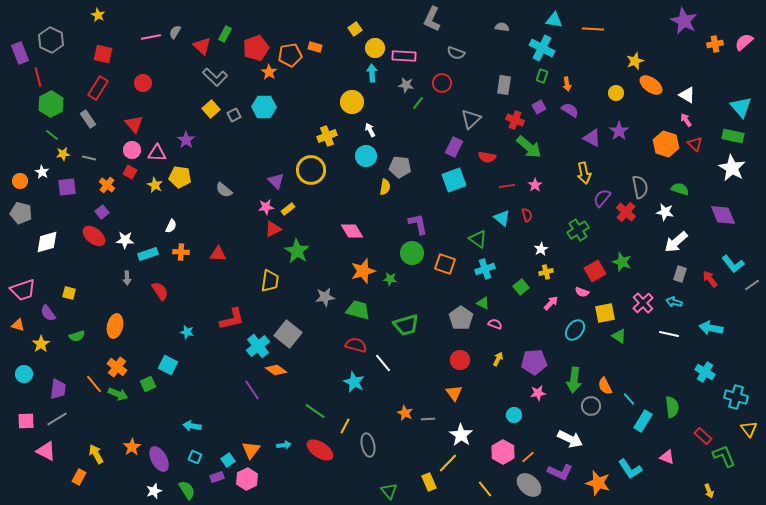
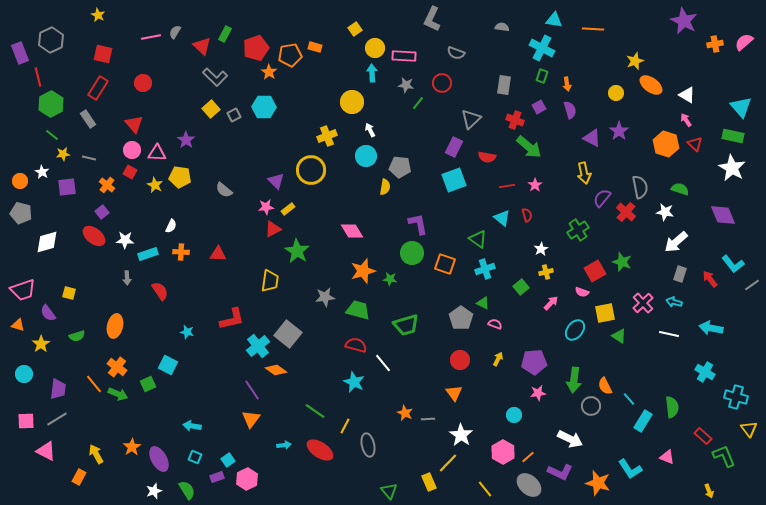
gray hexagon at (51, 40): rotated 10 degrees clockwise
purple semicircle at (570, 110): rotated 42 degrees clockwise
orange triangle at (251, 450): moved 31 px up
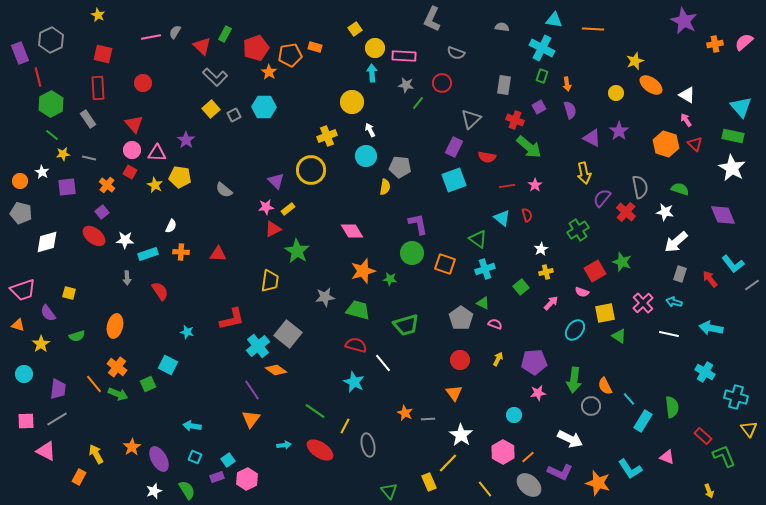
red rectangle at (98, 88): rotated 35 degrees counterclockwise
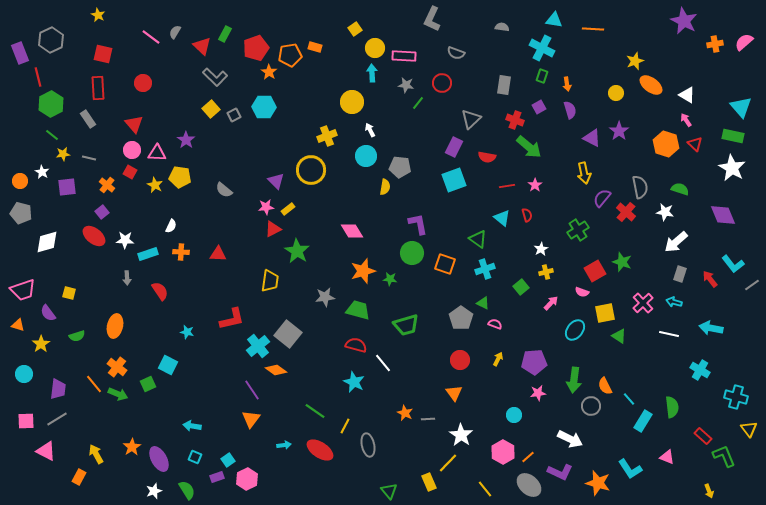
pink line at (151, 37): rotated 48 degrees clockwise
cyan cross at (705, 372): moved 5 px left, 2 px up
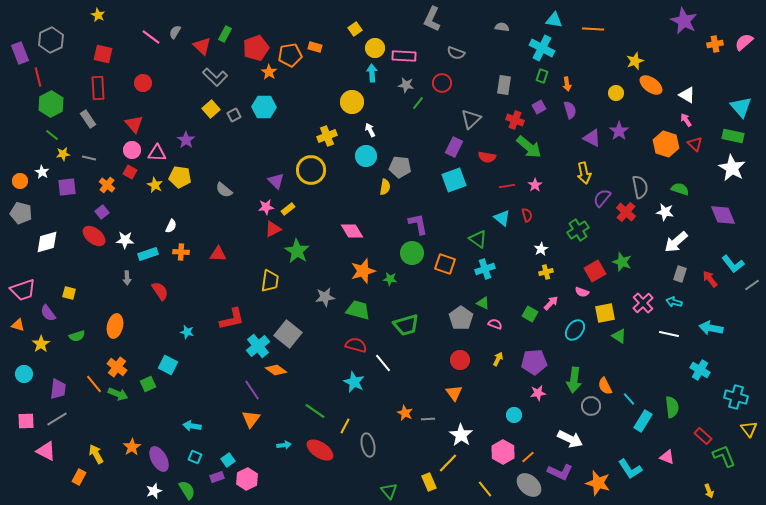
green square at (521, 287): moved 9 px right, 27 px down; rotated 21 degrees counterclockwise
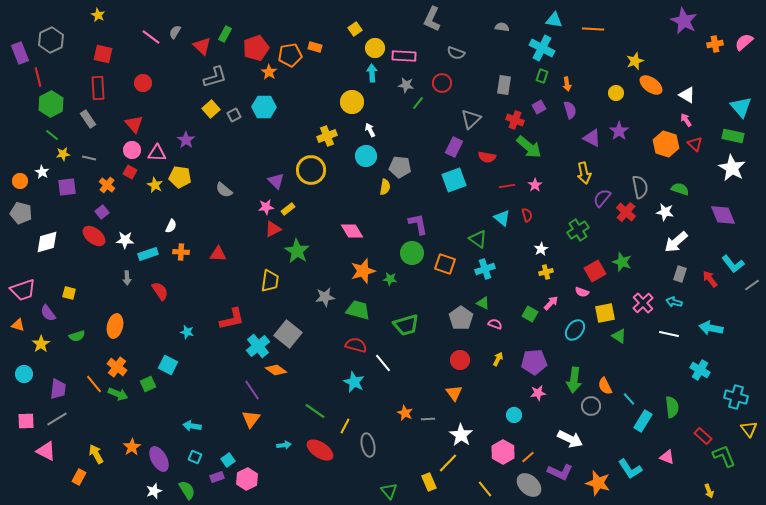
gray L-shape at (215, 77): rotated 60 degrees counterclockwise
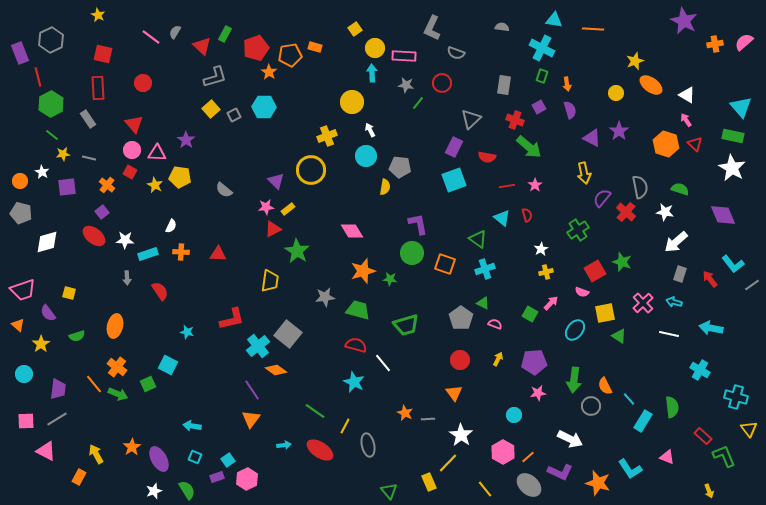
gray L-shape at (432, 19): moved 9 px down
orange triangle at (18, 325): rotated 24 degrees clockwise
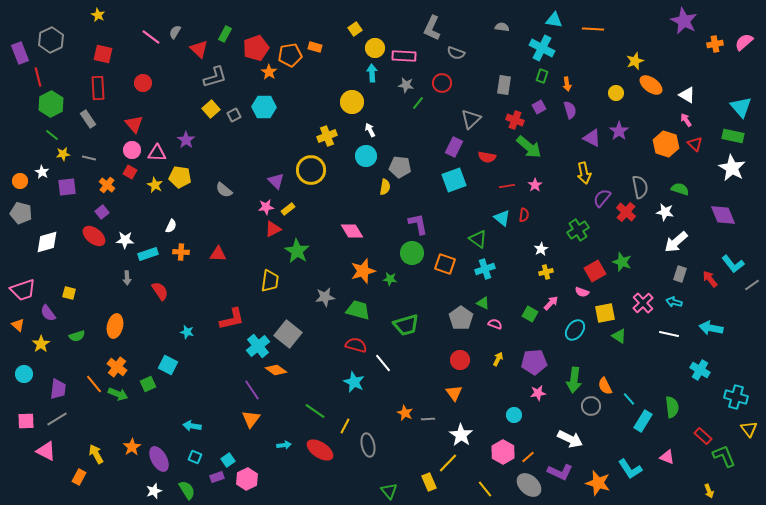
red triangle at (202, 46): moved 3 px left, 3 px down
red semicircle at (527, 215): moved 3 px left; rotated 24 degrees clockwise
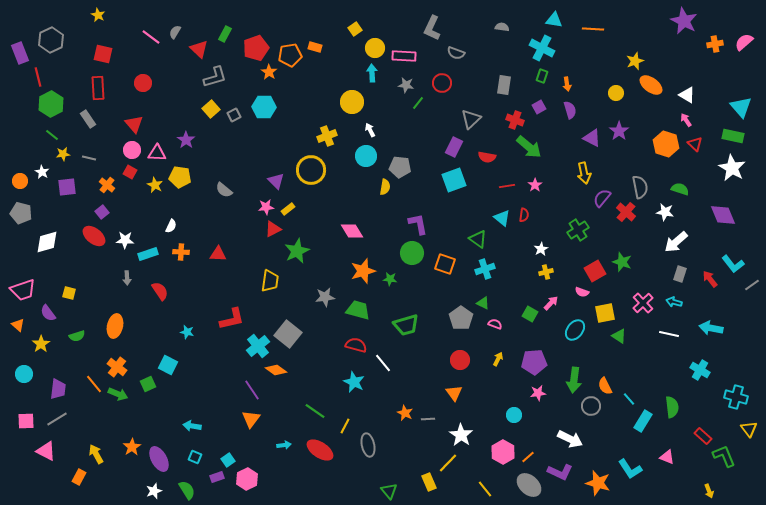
green star at (297, 251): rotated 15 degrees clockwise
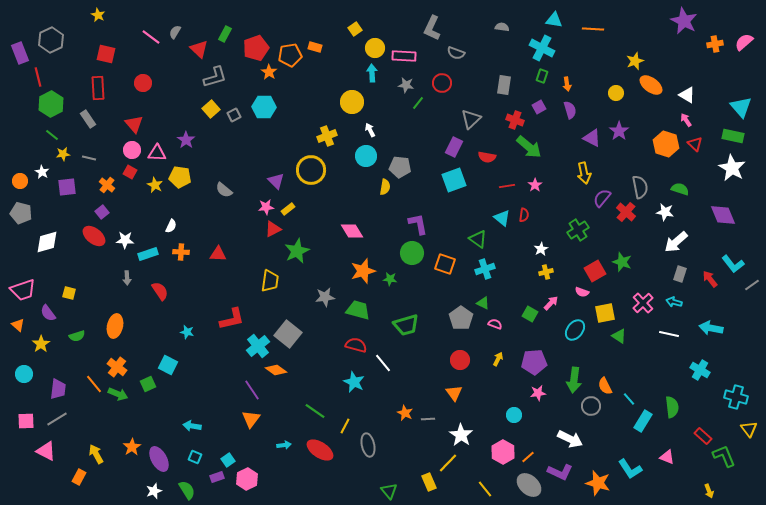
red square at (103, 54): moved 3 px right
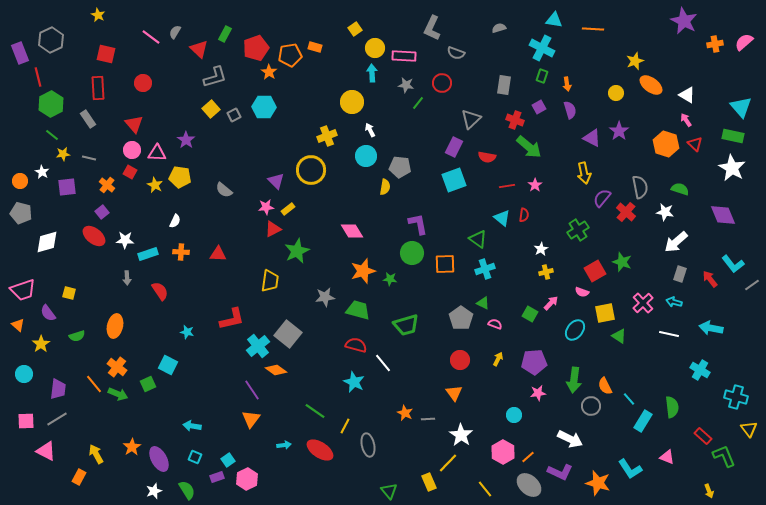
gray semicircle at (502, 27): moved 3 px left, 1 px down; rotated 24 degrees counterclockwise
white semicircle at (171, 226): moved 4 px right, 5 px up
orange square at (445, 264): rotated 20 degrees counterclockwise
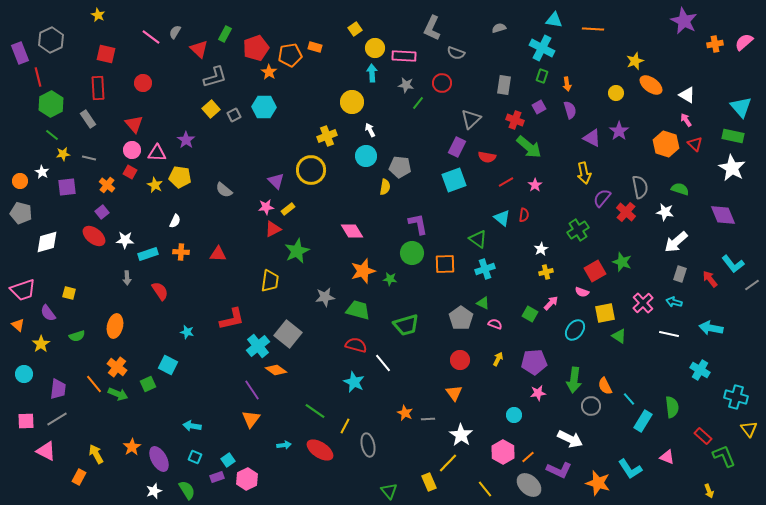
purple rectangle at (454, 147): moved 3 px right
red line at (507, 186): moved 1 px left, 4 px up; rotated 21 degrees counterclockwise
purple L-shape at (560, 472): moved 1 px left, 2 px up
